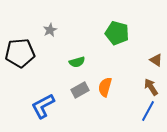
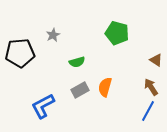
gray star: moved 3 px right, 5 px down
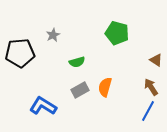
blue L-shape: rotated 60 degrees clockwise
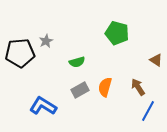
gray star: moved 7 px left, 6 px down
brown arrow: moved 13 px left
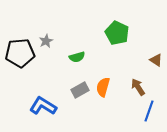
green pentagon: rotated 10 degrees clockwise
green semicircle: moved 5 px up
orange semicircle: moved 2 px left
blue line: moved 1 px right; rotated 10 degrees counterclockwise
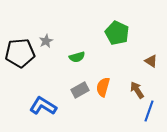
brown triangle: moved 5 px left, 1 px down
brown arrow: moved 1 px left, 3 px down
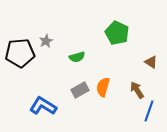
brown triangle: moved 1 px down
